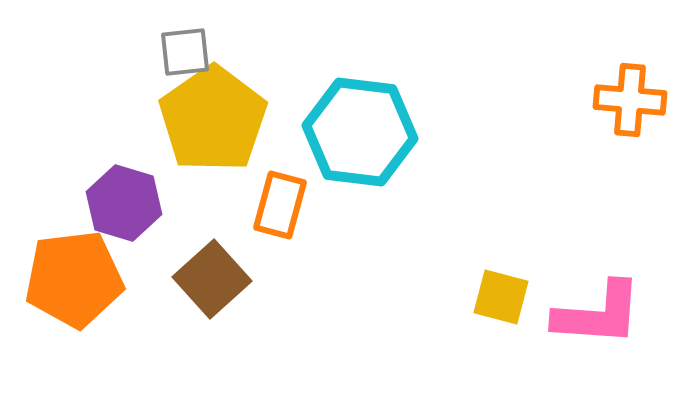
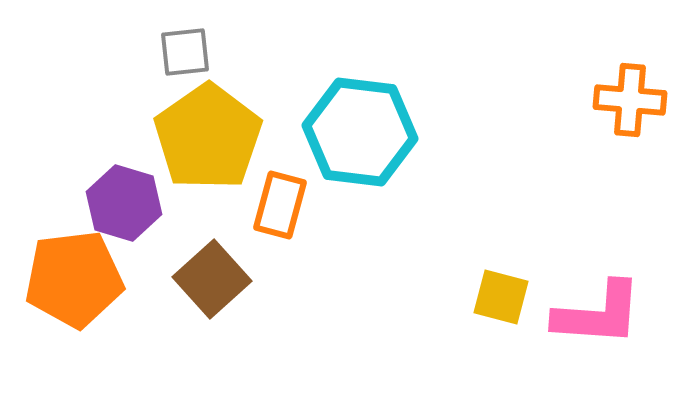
yellow pentagon: moved 5 px left, 18 px down
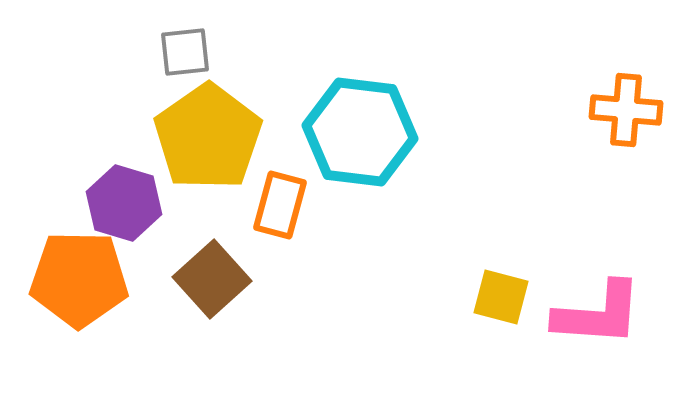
orange cross: moved 4 px left, 10 px down
orange pentagon: moved 5 px right; rotated 8 degrees clockwise
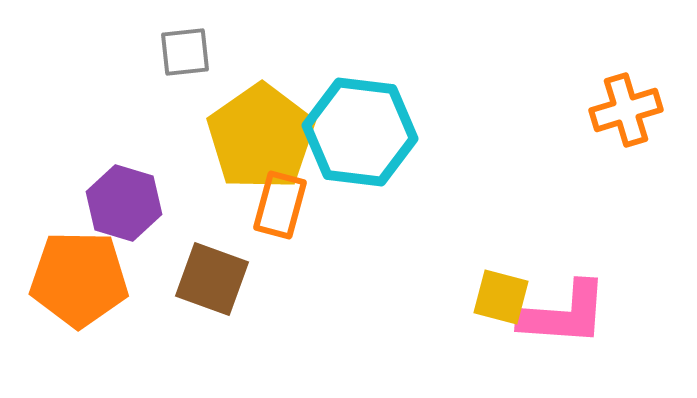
orange cross: rotated 22 degrees counterclockwise
yellow pentagon: moved 53 px right
brown square: rotated 28 degrees counterclockwise
pink L-shape: moved 34 px left
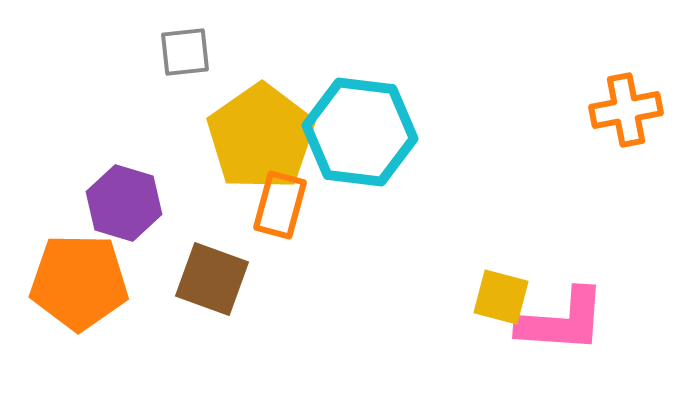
orange cross: rotated 6 degrees clockwise
orange pentagon: moved 3 px down
pink L-shape: moved 2 px left, 7 px down
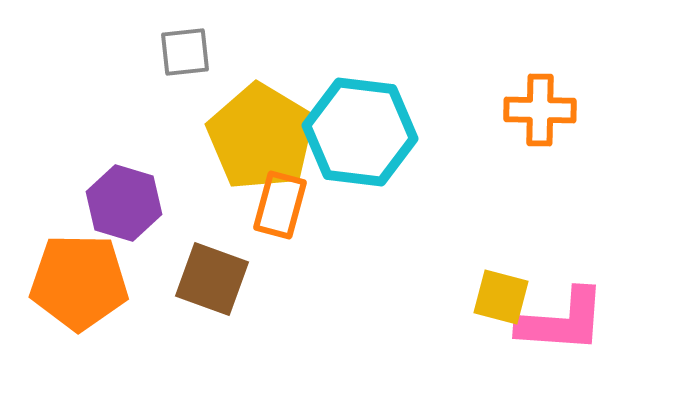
orange cross: moved 86 px left; rotated 12 degrees clockwise
yellow pentagon: rotated 6 degrees counterclockwise
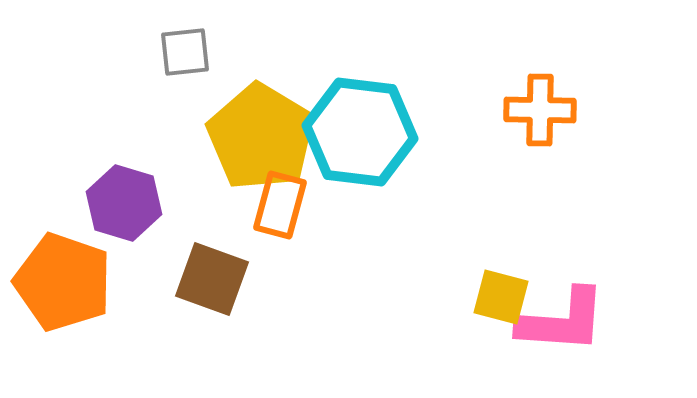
orange pentagon: moved 16 px left; rotated 18 degrees clockwise
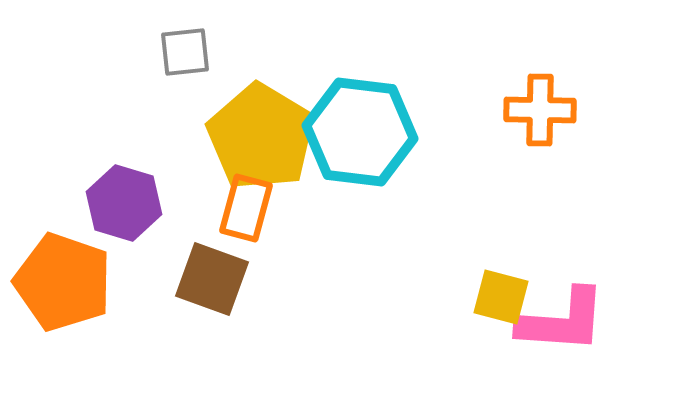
orange rectangle: moved 34 px left, 3 px down
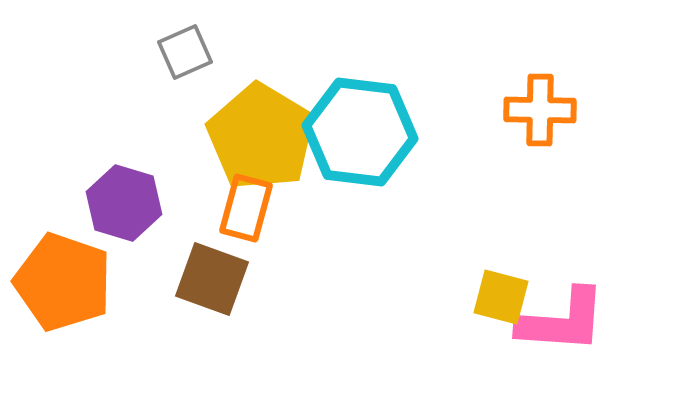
gray square: rotated 18 degrees counterclockwise
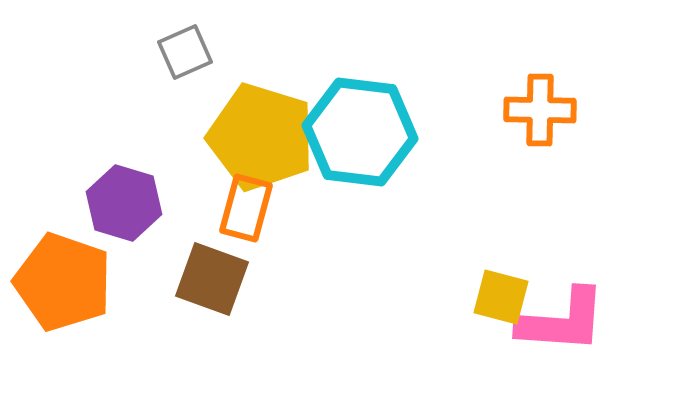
yellow pentagon: rotated 14 degrees counterclockwise
